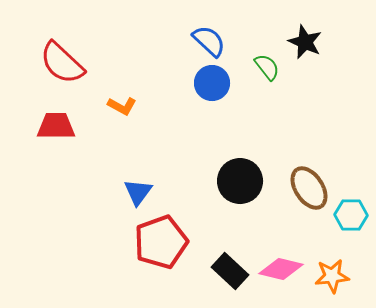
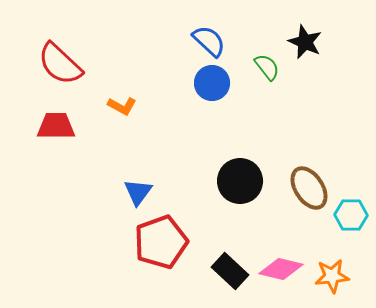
red semicircle: moved 2 px left, 1 px down
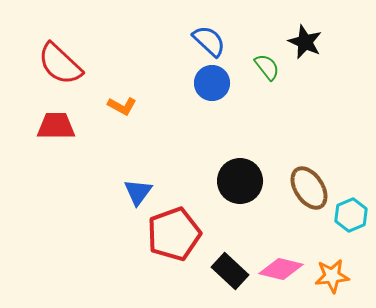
cyan hexagon: rotated 24 degrees counterclockwise
red pentagon: moved 13 px right, 8 px up
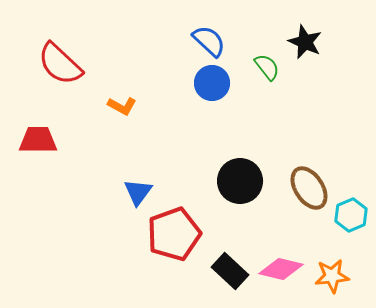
red trapezoid: moved 18 px left, 14 px down
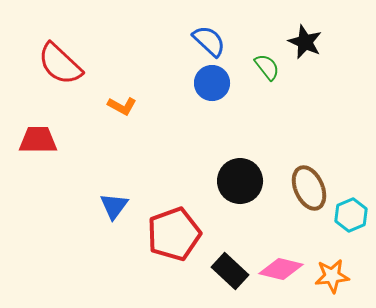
brown ellipse: rotated 9 degrees clockwise
blue triangle: moved 24 px left, 14 px down
